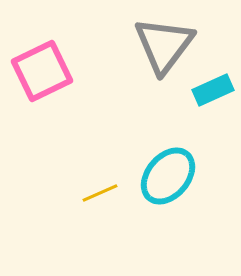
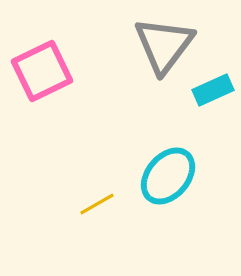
yellow line: moved 3 px left, 11 px down; rotated 6 degrees counterclockwise
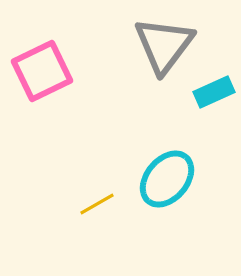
cyan rectangle: moved 1 px right, 2 px down
cyan ellipse: moved 1 px left, 3 px down
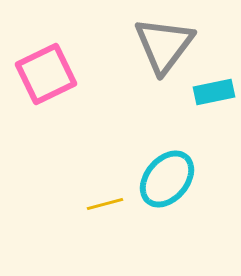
pink square: moved 4 px right, 3 px down
cyan rectangle: rotated 12 degrees clockwise
yellow line: moved 8 px right; rotated 15 degrees clockwise
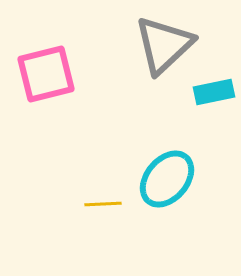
gray triangle: rotated 10 degrees clockwise
pink square: rotated 12 degrees clockwise
yellow line: moved 2 px left; rotated 12 degrees clockwise
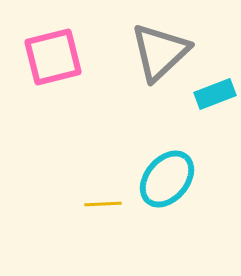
gray triangle: moved 4 px left, 7 px down
pink square: moved 7 px right, 17 px up
cyan rectangle: moved 1 px right, 2 px down; rotated 9 degrees counterclockwise
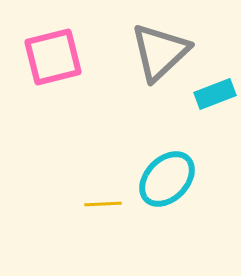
cyan ellipse: rotated 4 degrees clockwise
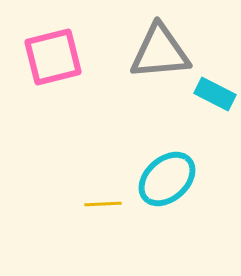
gray triangle: rotated 38 degrees clockwise
cyan rectangle: rotated 48 degrees clockwise
cyan ellipse: rotated 4 degrees clockwise
